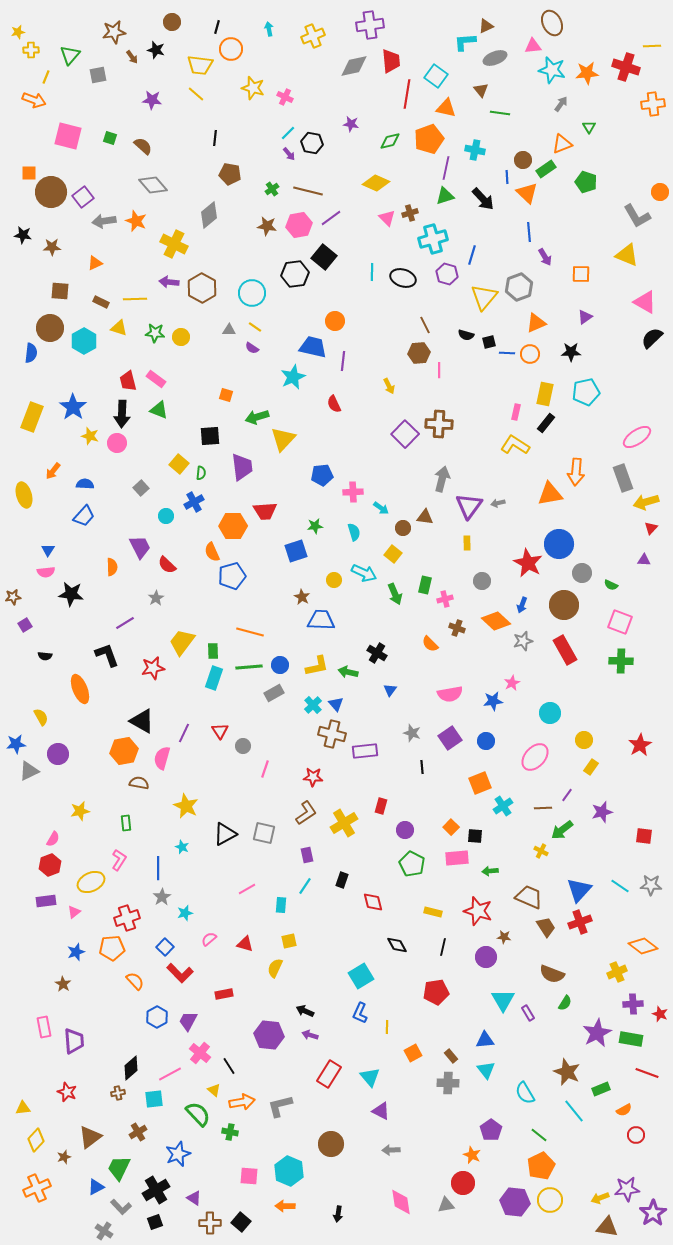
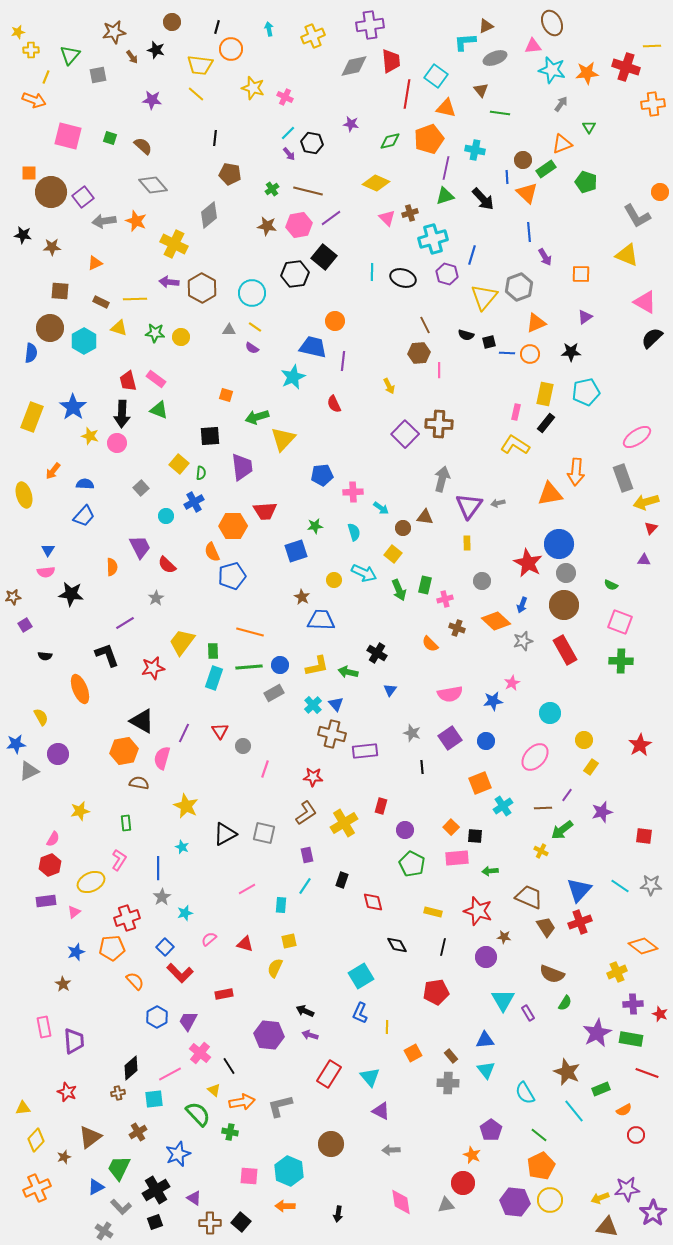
gray circle at (582, 573): moved 16 px left
green arrow at (395, 594): moved 4 px right, 4 px up
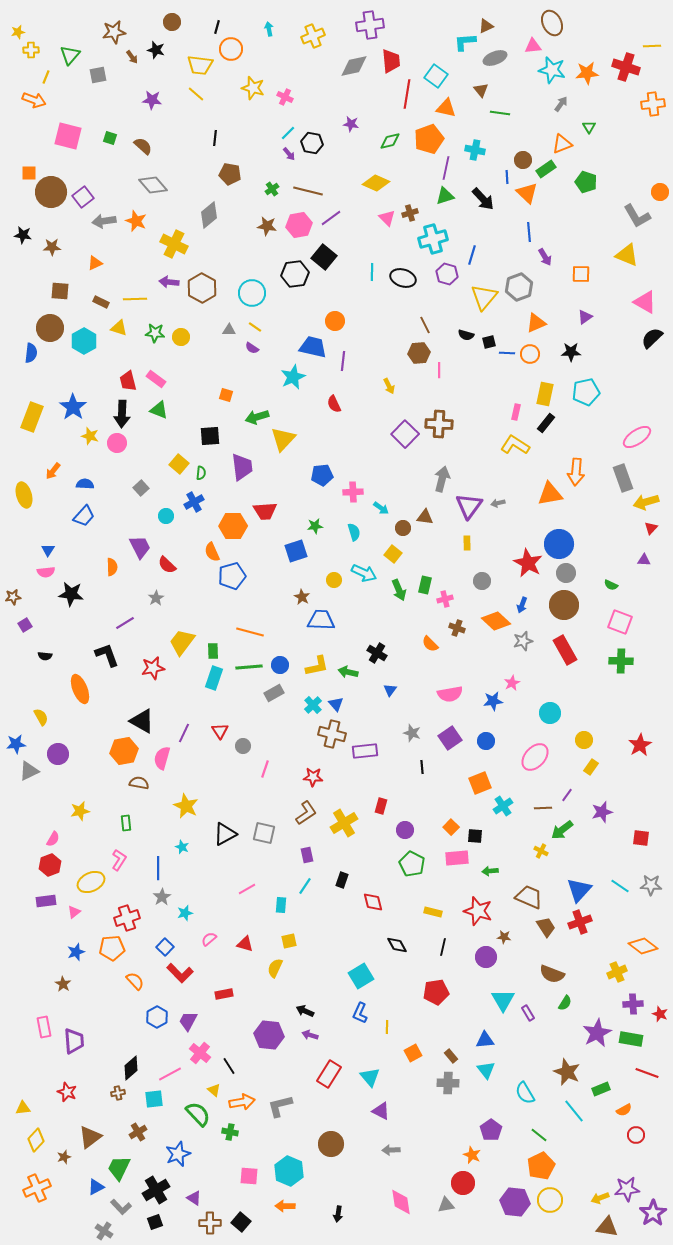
red square at (644, 836): moved 3 px left, 2 px down
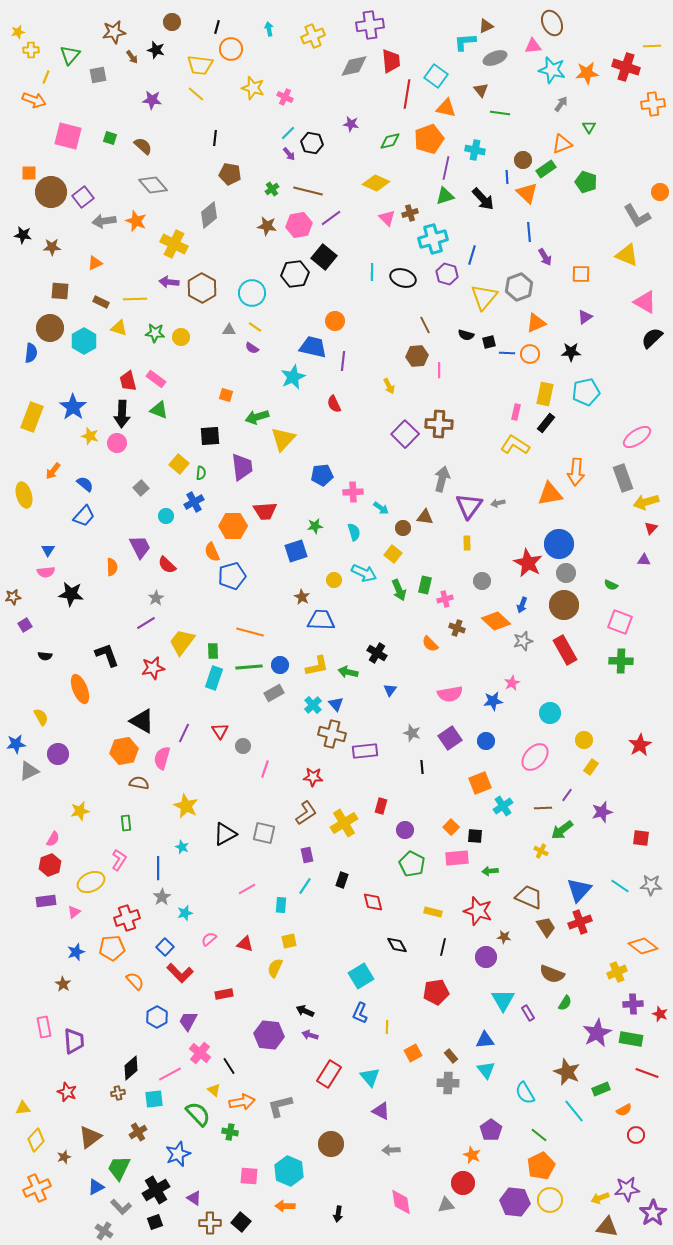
brown hexagon at (419, 353): moved 2 px left, 3 px down
blue semicircle at (85, 484): rotated 36 degrees clockwise
purple line at (125, 623): moved 21 px right
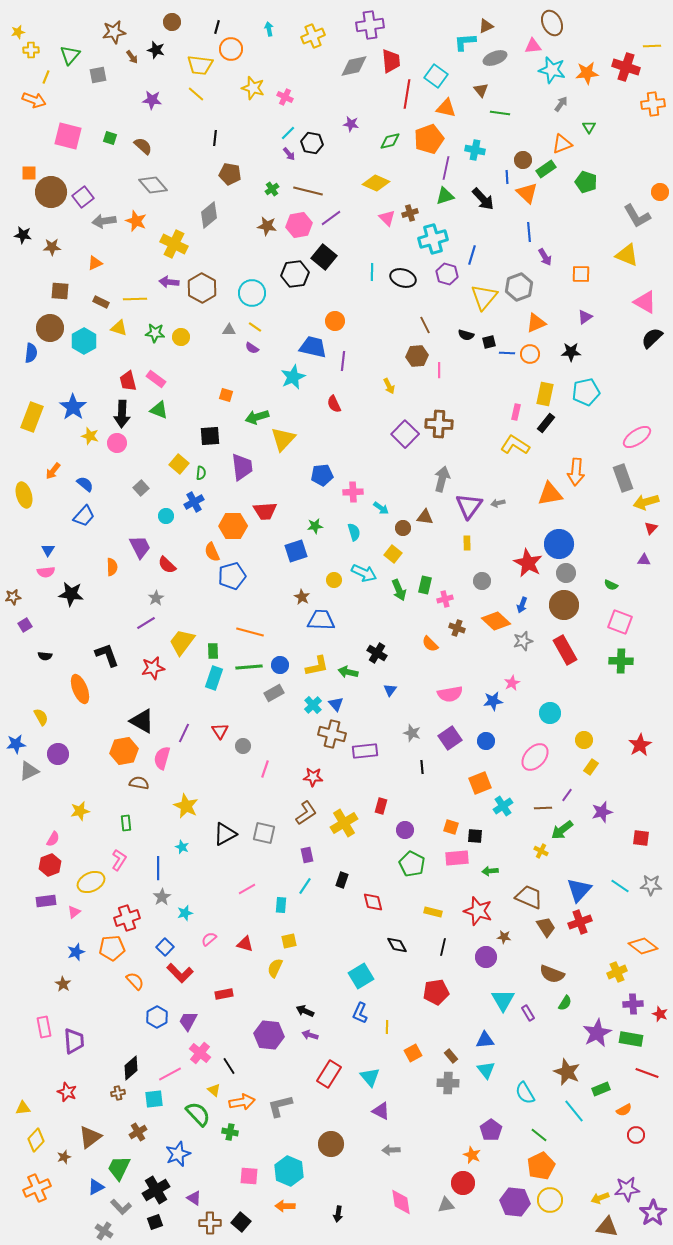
orange square at (451, 827): rotated 28 degrees counterclockwise
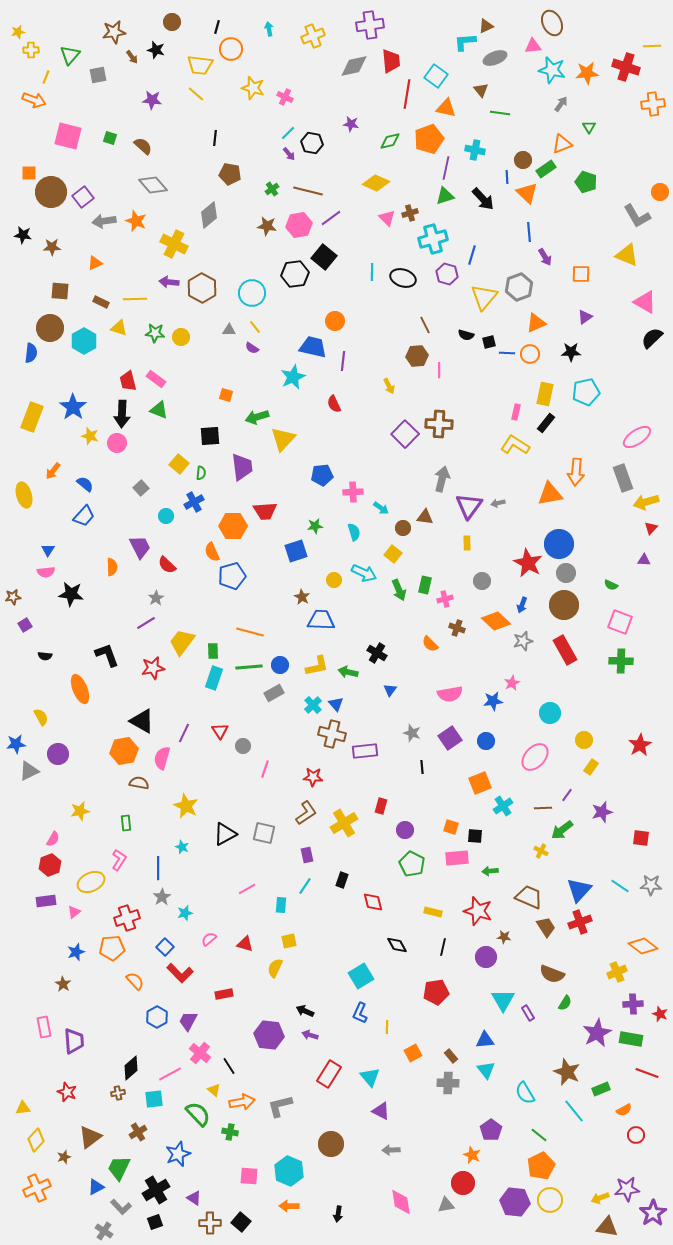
yellow line at (255, 327): rotated 16 degrees clockwise
orange arrow at (285, 1206): moved 4 px right
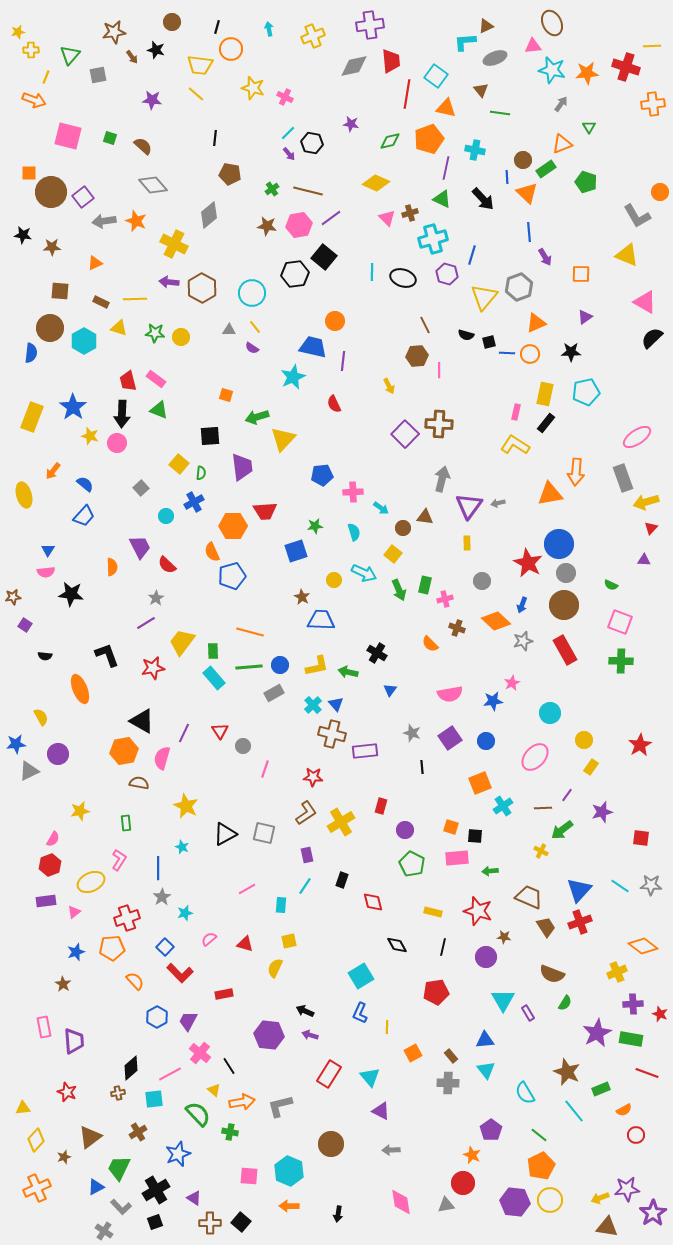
green triangle at (445, 196): moved 3 px left, 3 px down; rotated 42 degrees clockwise
purple square at (25, 625): rotated 24 degrees counterclockwise
cyan rectangle at (214, 678): rotated 60 degrees counterclockwise
yellow cross at (344, 823): moved 3 px left, 1 px up
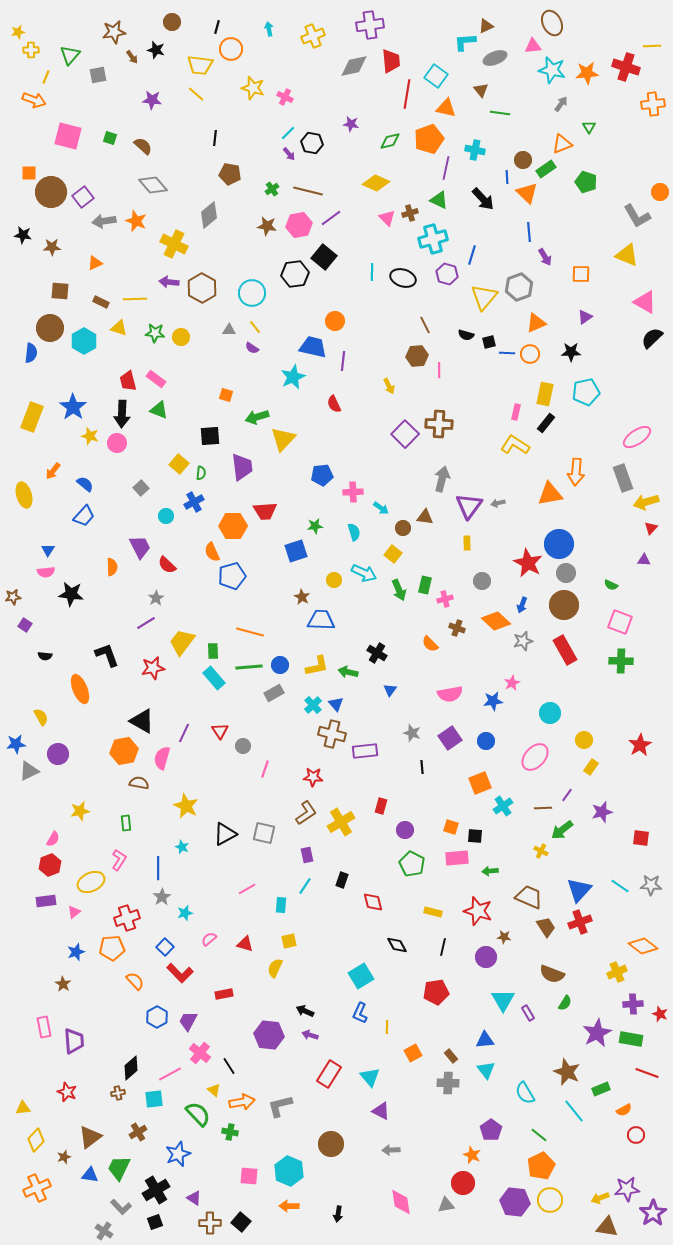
green triangle at (442, 199): moved 3 px left, 1 px down
blue triangle at (96, 1187): moved 6 px left, 12 px up; rotated 36 degrees clockwise
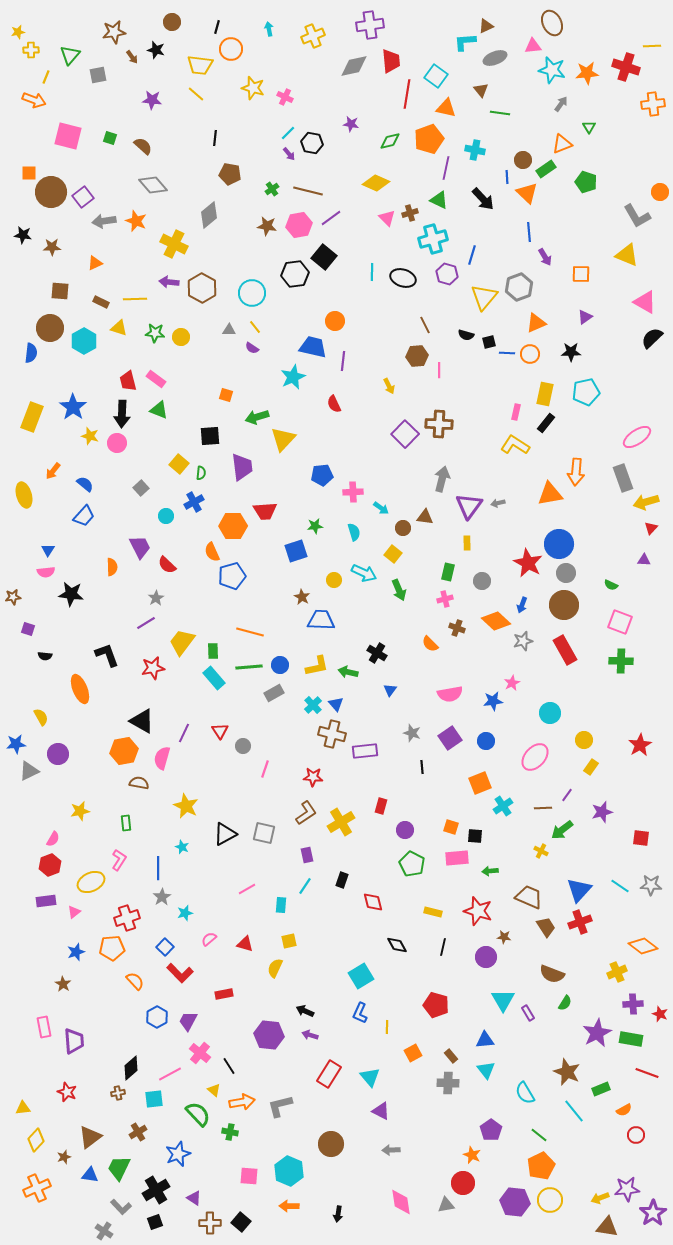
green rectangle at (425, 585): moved 23 px right, 13 px up
purple square at (25, 625): moved 3 px right, 4 px down; rotated 16 degrees counterclockwise
red pentagon at (436, 992): moved 13 px down; rotated 25 degrees clockwise
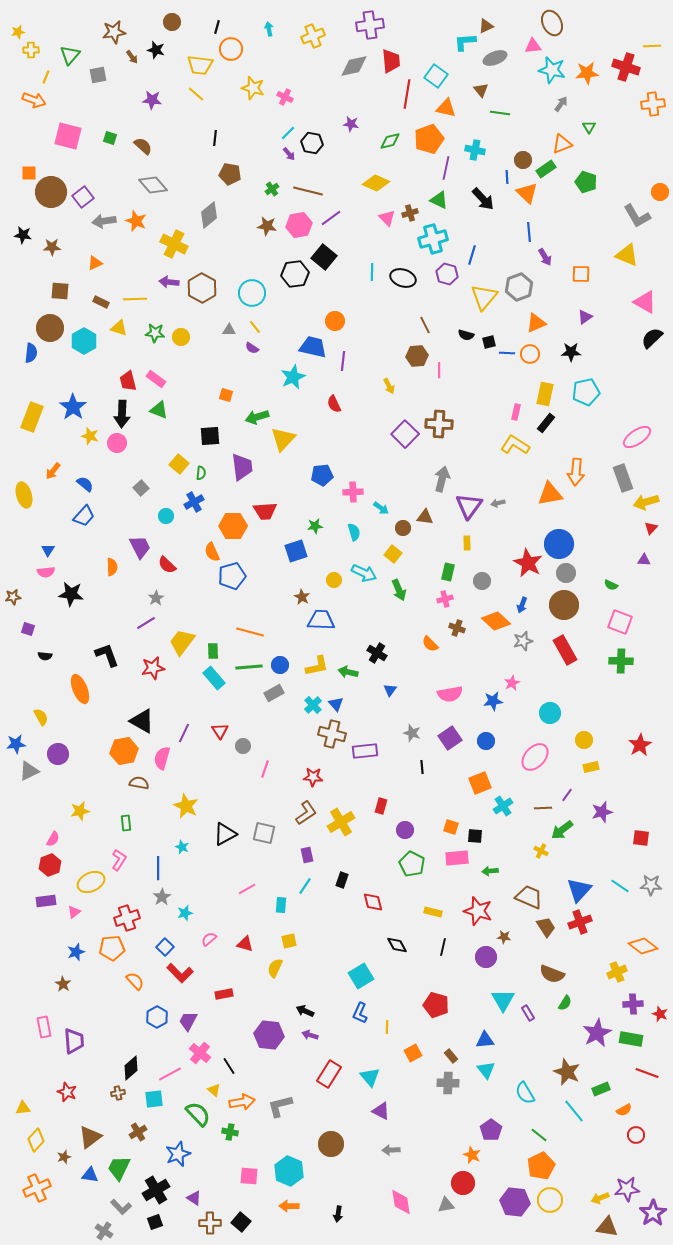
yellow rectangle at (591, 767): rotated 42 degrees clockwise
